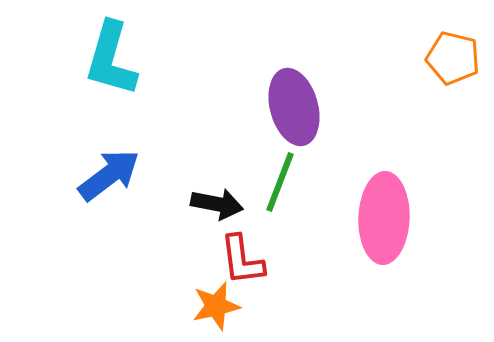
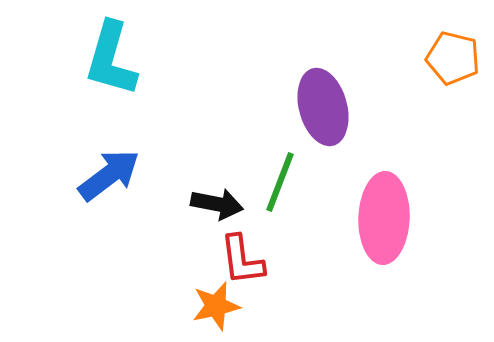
purple ellipse: moved 29 px right
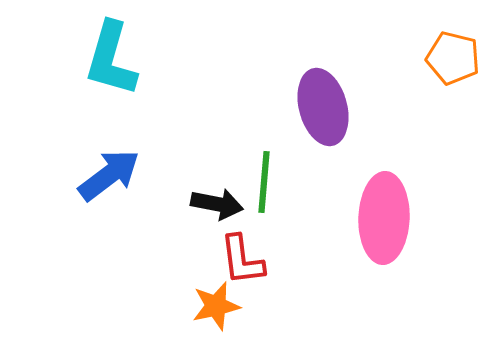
green line: moved 16 px left; rotated 16 degrees counterclockwise
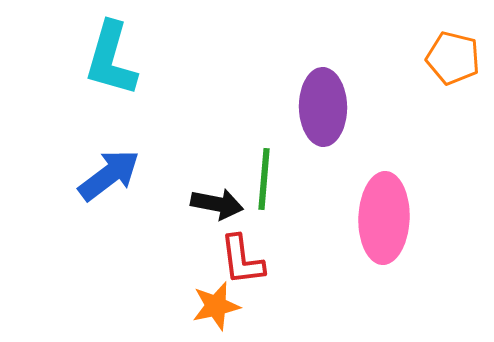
purple ellipse: rotated 14 degrees clockwise
green line: moved 3 px up
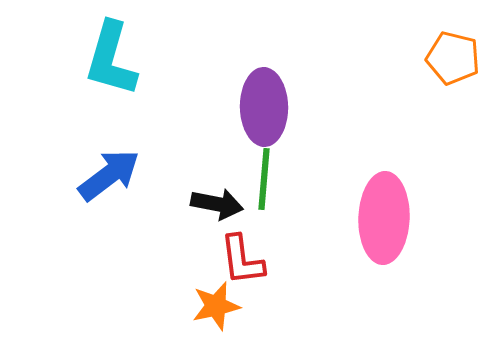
purple ellipse: moved 59 px left
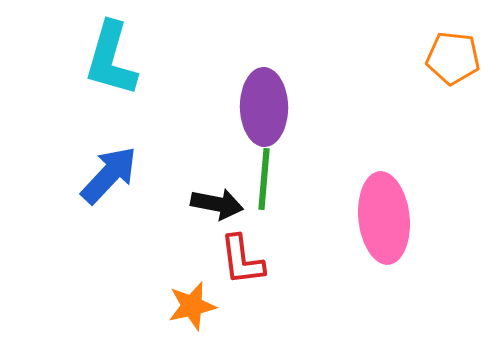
orange pentagon: rotated 8 degrees counterclockwise
blue arrow: rotated 10 degrees counterclockwise
pink ellipse: rotated 8 degrees counterclockwise
orange star: moved 24 px left
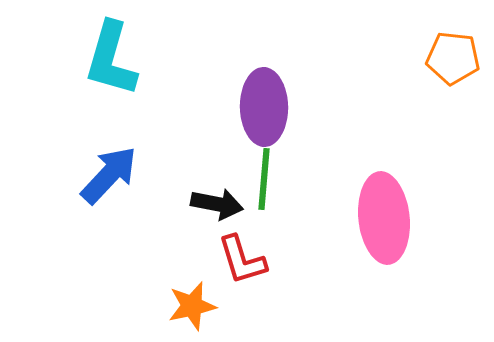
red L-shape: rotated 10 degrees counterclockwise
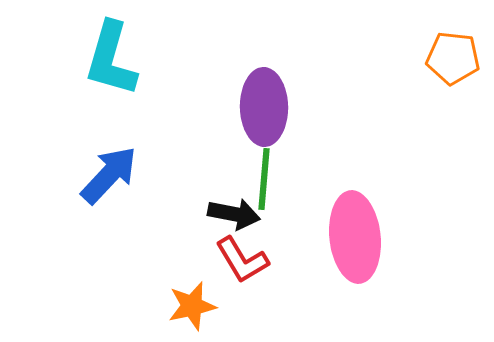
black arrow: moved 17 px right, 10 px down
pink ellipse: moved 29 px left, 19 px down
red L-shape: rotated 14 degrees counterclockwise
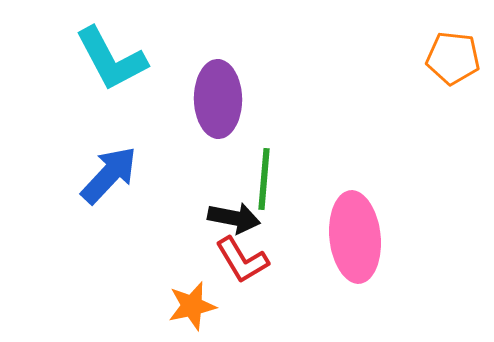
cyan L-shape: rotated 44 degrees counterclockwise
purple ellipse: moved 46 px left, 8 px up
black arrow: moved 4 px down
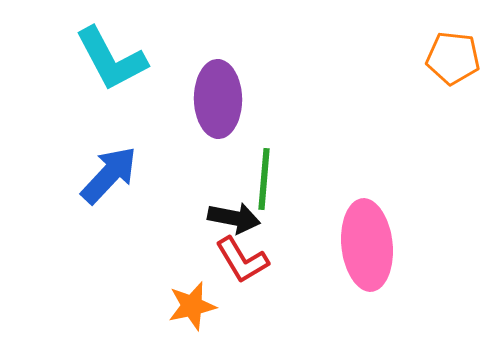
pink ellipse: moved 12 px right, 8 px down
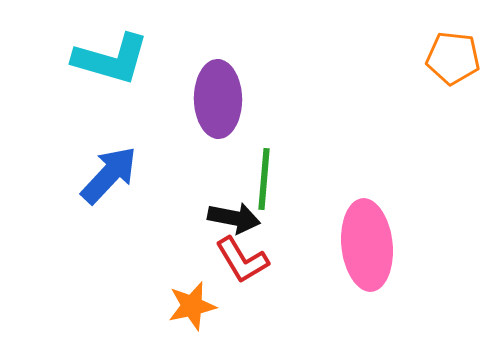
cyan L-shape: rotated 46 degrees counterclockwise
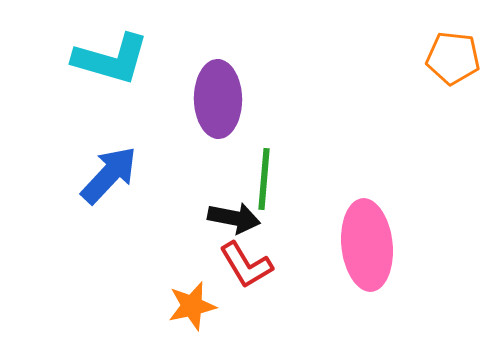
red L-shape: moved 4 px right, 5 px down
